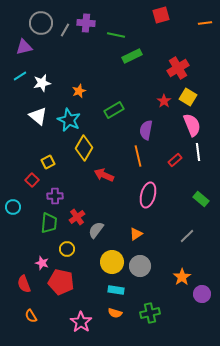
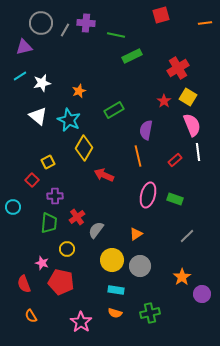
green rectangle at (201, 199): moved 26 px left; rotated 21 degrees counterclockwise
yellow circle at (112, 262): moved 2 px up
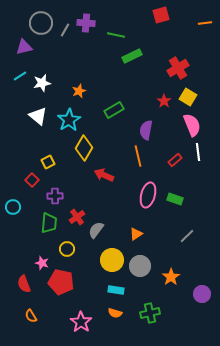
cyan star at (69, 120): rotated 15 degrees clockwise
orange star at (182, 277): moved 11 px left
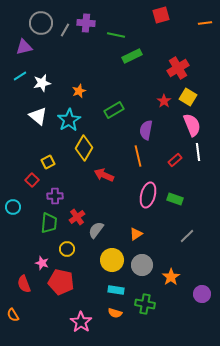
gray circle at (140, 266): moved 2 px right, 1 px up
green cross at (150, 313): moved 5 px left, 9 px up; rotated 24 degrees clockwise
orange semicircle at (31, 316): moved 18 px left, 1 px up
